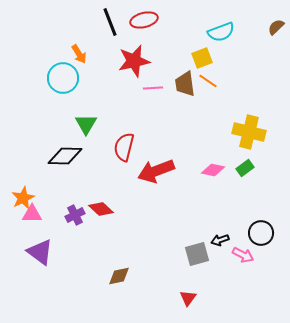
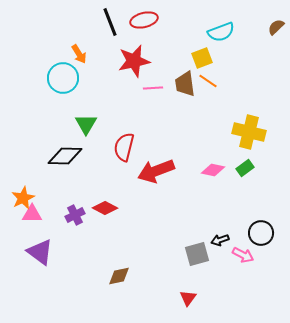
red diamond: moved 4 px right, 1 px up; rotated 15 degrees counterclockwise
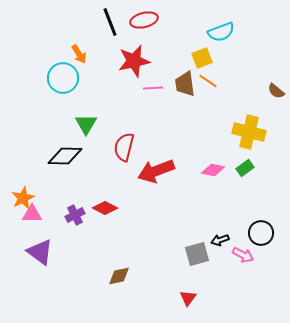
brown semicircle: moved 64 px down; rotated 96 degrees counterclockwise
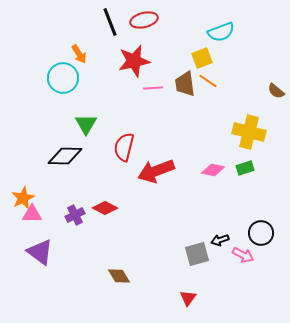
green rectangle: rotated 18 degrees clockwise
brown diamond: rotated 70 degrees clockwise
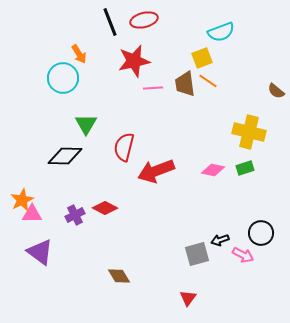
orange star: moved 1 px left, 2 px down
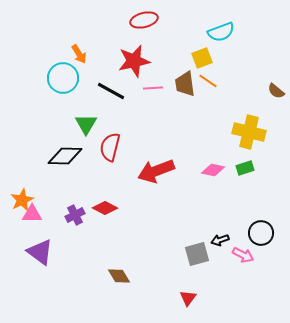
black line: moved 1 px right, 69 px down; rotated 40 degrees counterclockwise
red semicircle: moved 14 px left
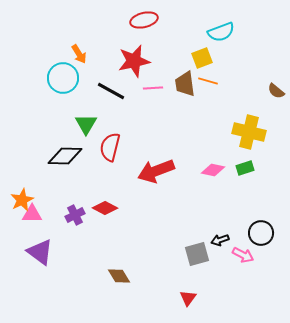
orange line: rotated 18 degrees counterclockwise
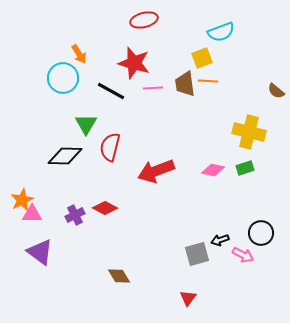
red star: moved 2 px down; rotated 28 degrees clockwise
orange line: rotated 12 degrees counterclockwise
